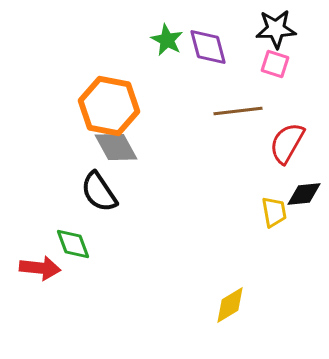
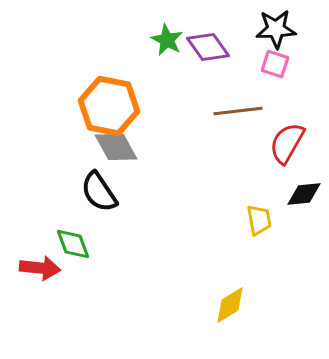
purple diamond: rotated 21 degrees counterclockwise
yellow trapezoid: moved 15 px left, 8 px down
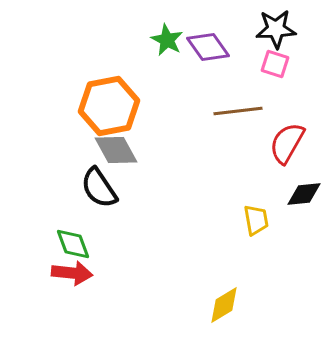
orange hexagon: rotated 22 degrees counterclockwise
gray diamond: moved 3 px down
black semicircle: moved 4 px up
yellow trapezoid: moved 3 px left
red arrow: moved 32 px right, 5 px down
yellow diamond: moved 6 px left
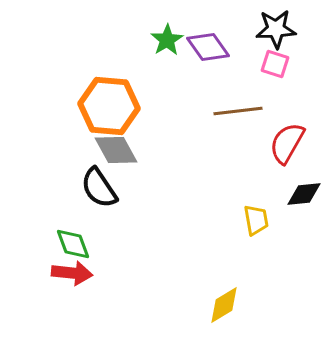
green star: rotated 12 degrees clockwise
orange hexagon: rotated 16 degrees clockwise
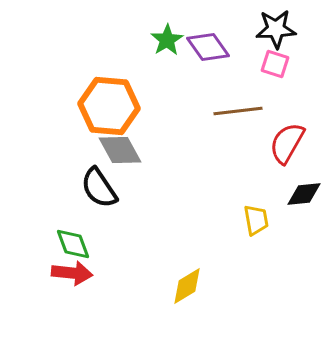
gray diamond: moved 4 px right
yellow diamond: moved 37 px left, 19 px up
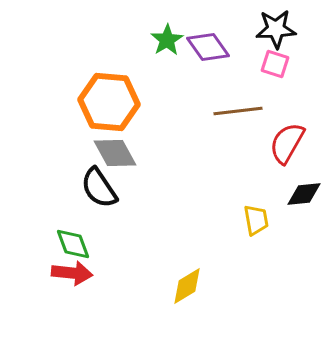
orange hexagon: moved 4 px up
gray diamond: moved 5 px left, 3 px down
